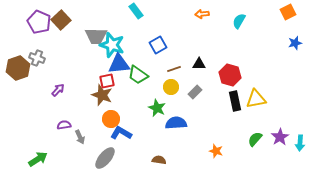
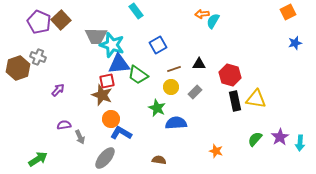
cyan semicircle: moved 26 px left
gray cross: moved 1 px right, 1 px up
yellow triangle: rotated 20 degrees clockwise
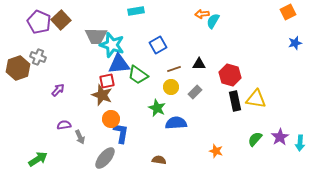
cyan rectangle: rotated 63 degrees counterclockwise
blue L-shape: rotated 70 degrees clockwise
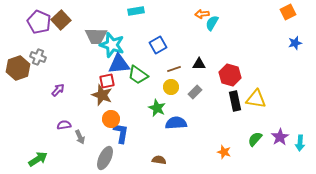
cyan semicircle: moved 1 px left, 2 px down
orange star: moved 8 px right, 1 px down
gray ellipse: rotated 15 degrees counterclockwise
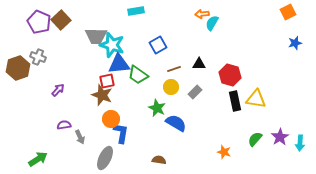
blue semicircle: rotated 35 degrees clockwise
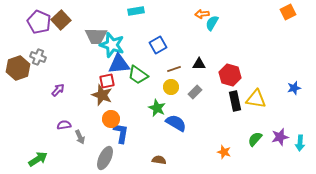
blue star: moved 1 px left, 45 px down
purple star: rotated 18 degrees clockwise
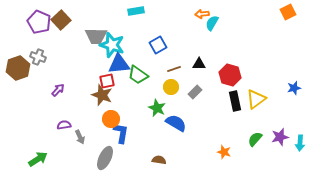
yellow triangle: rotated 45 degrees counterclockwise
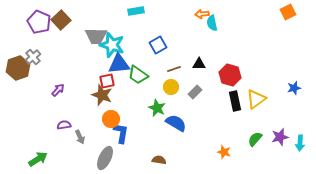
cyan semicircle: rotated 42 degrees counterclockwise
gray cross: moved 5 px left; rotated 28 degrees clockwise
